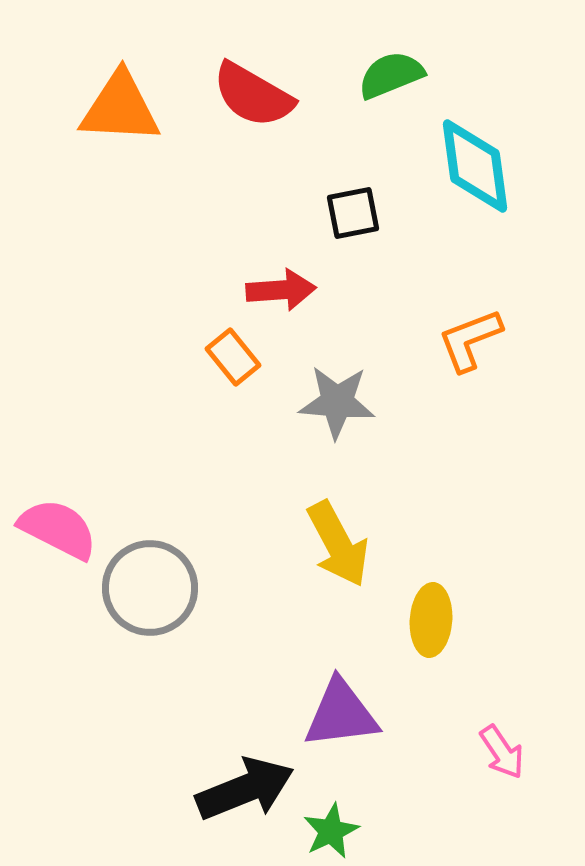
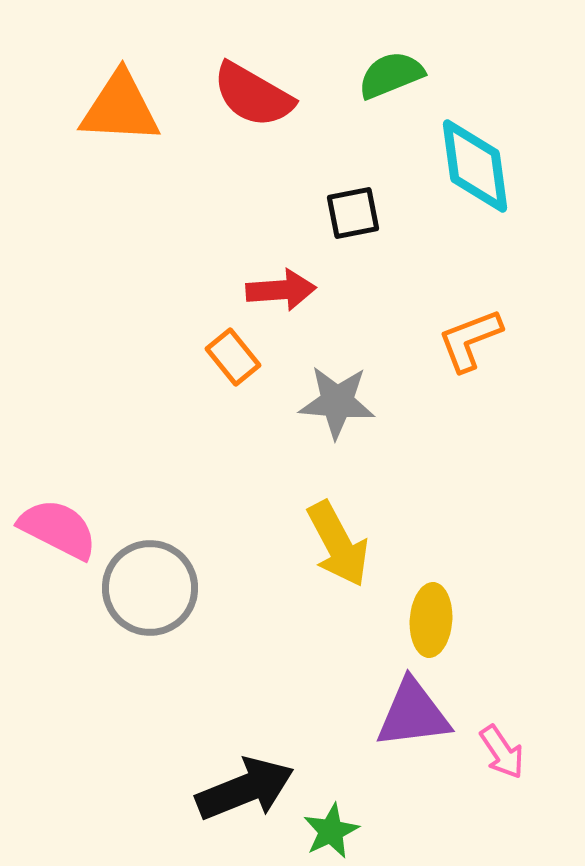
purple triangle: moved 72 px right
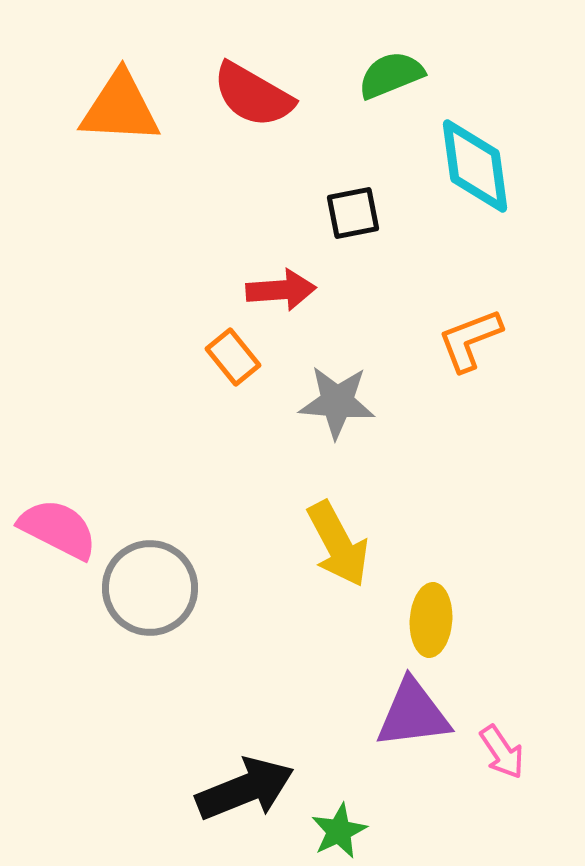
green star: moved 8 px right
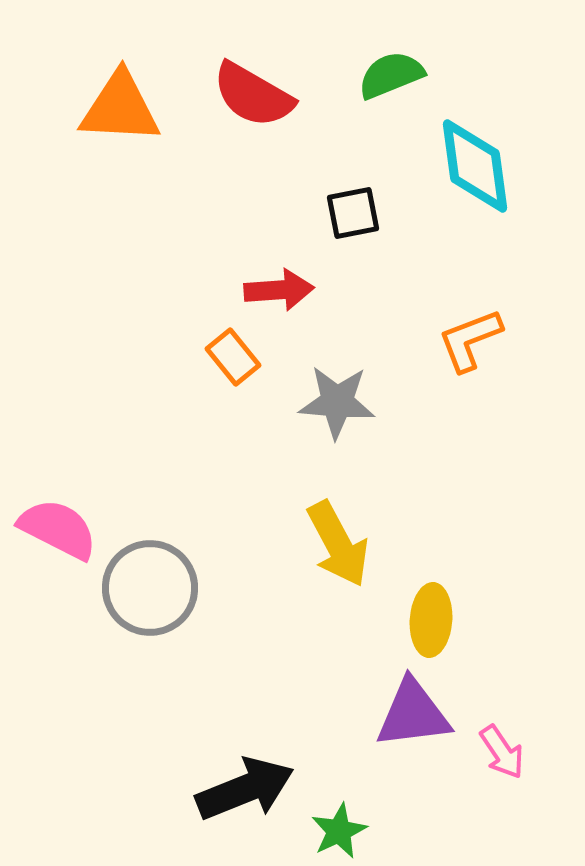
red arrow: moved 2 px left
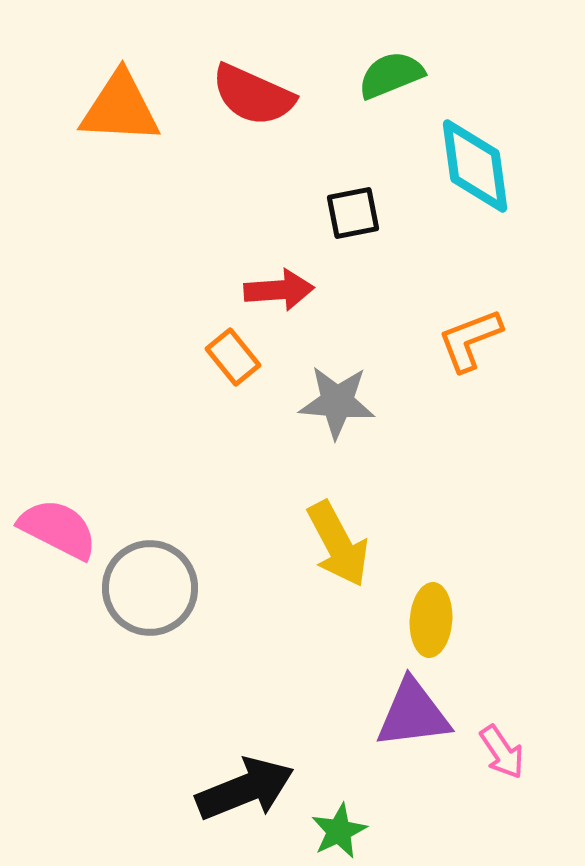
red semicircle: rotated 6 degrees counterclockwise
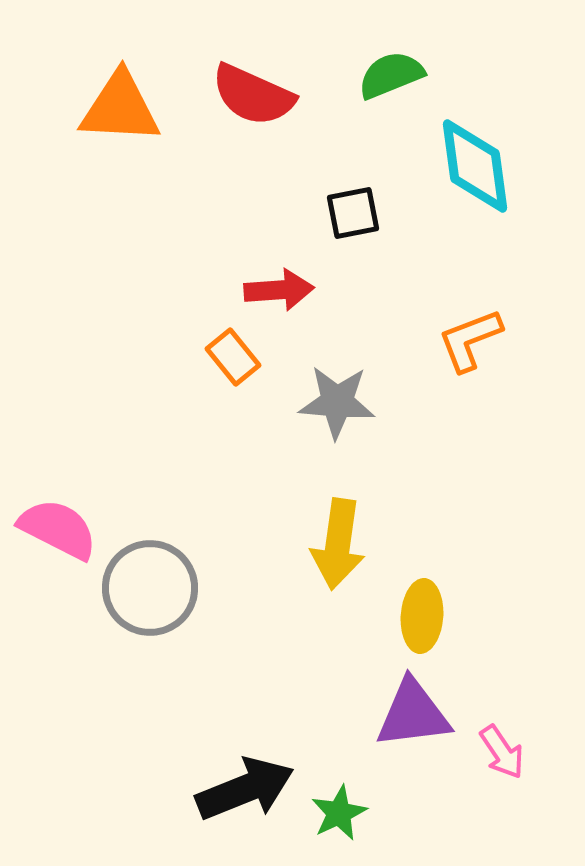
yellow arrow: rotated 36 degrees clockwise
yellow ellipse: moved 9 px left, 4 px up
green star: moved 18 px up
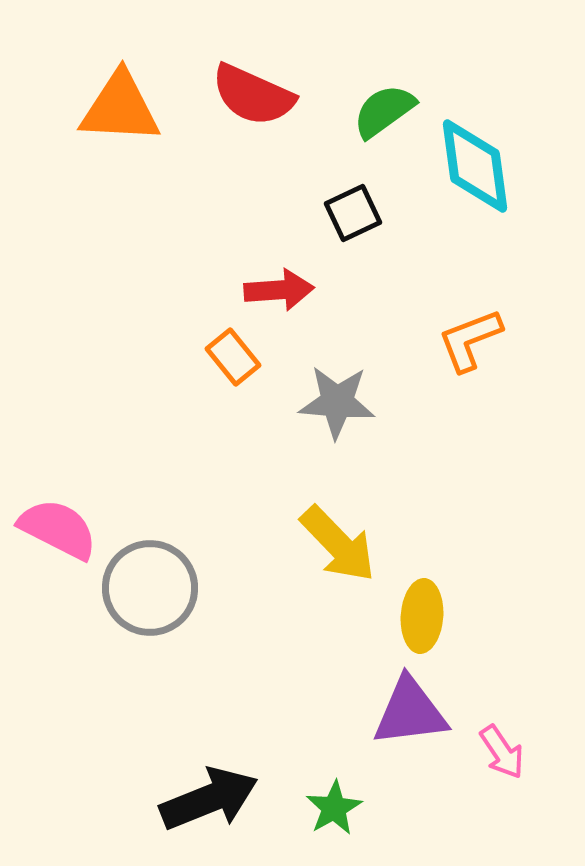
green semicircle: moved 7 px left, 36 px down; rotated 14 degrees counterclockwise
black square: rotated 14 degrees counterclockwise
yellow arrow: rotated 52 degrees counterclockwise
purple triangle: moved 3 px left, 2 px up
black arrow: moved 36 px left, 10 px down
green star: moved 5 px left, 5 px up; rotated 4 degrees counterclockwise
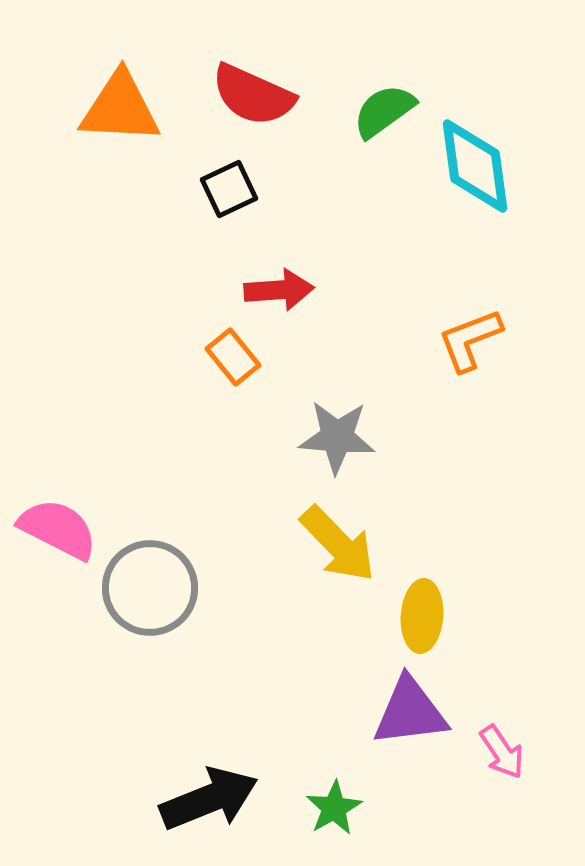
black square: moved 124 px left, 24 px up
gray star: moved 35 px down
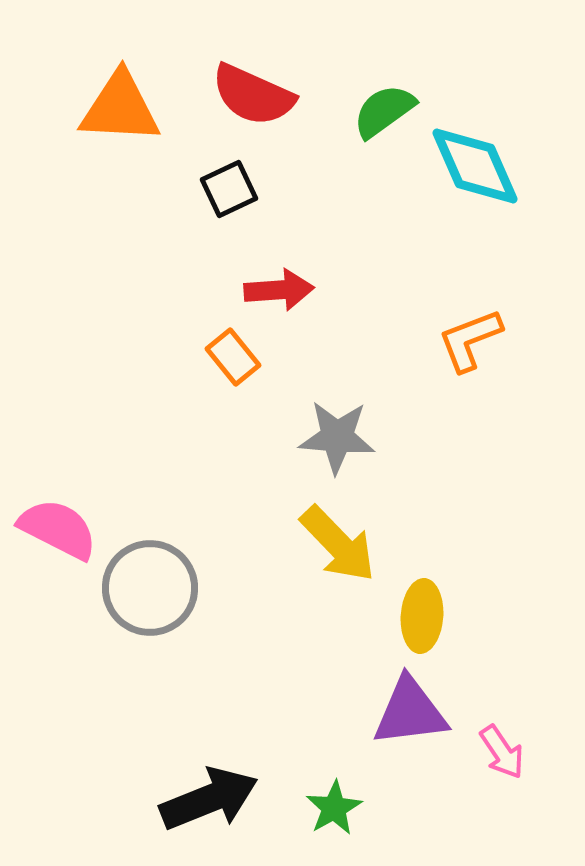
cyan diamond: rotated 16 degrees counterclockwise
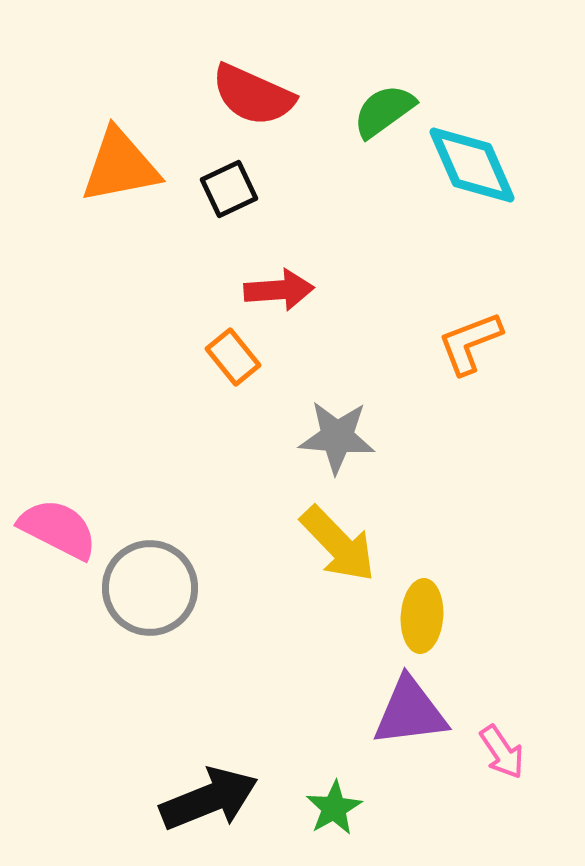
orange triangle: moved 58 px down; rotated 14 degrees counterclockwise
cyan diamond: moved 3 px left, 1 px up
orange L-shape: moved 3 px down
